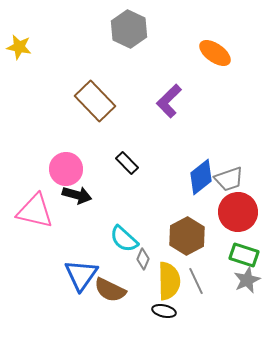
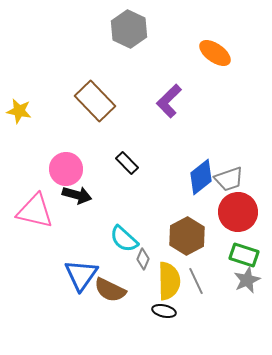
yellow star: moved 64 px down
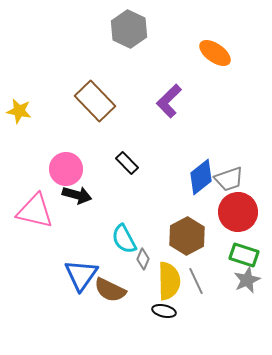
cyan semicircle: rotated 20 degrees clockwise
